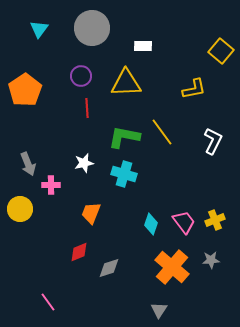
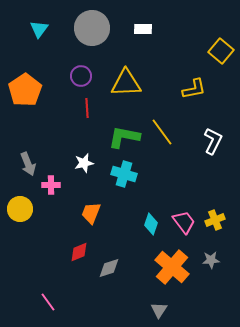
white rectangle: moved 17 px up
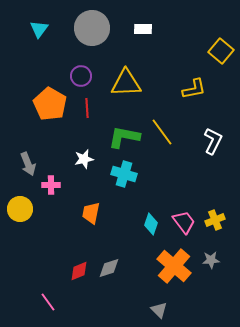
orange pentagon: moved 25 px right, 14 px down; rotated 8 degrees counterclockwise
white star: moved 4 px up
orange trapezoid: rotated 10 degrees counterclockwise
red diamond: moved 19 px down
orange cross: moved 2 px right, 1 px up
gray triangle: rotated 18 degrees counterclockwise
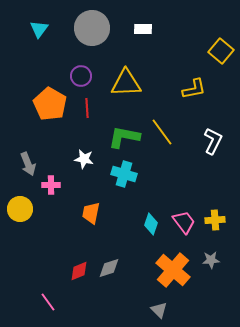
white star: rotated 24 degrees clockwise
yellow cross: rotated 18 degrees clockwise
orange cross: moved 1 px left, 4 px down
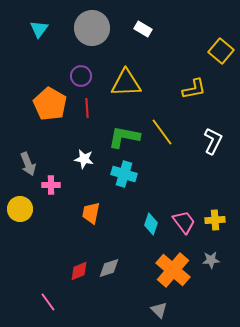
white rectangle: rotated 30 degrees clockwise
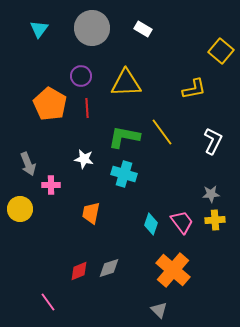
pink trapezoid: moved 2 px left
gray star: moved 66 px up
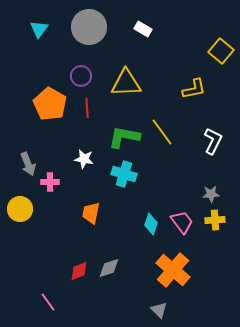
gray circle: moved 3 px left, 1 px up
pink cross: moved 1 px left, 3 px up
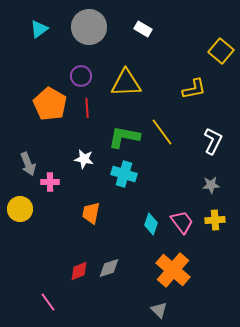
cyan triangle: rotated 18 degrees clockwise
gray star: moved 9 px up
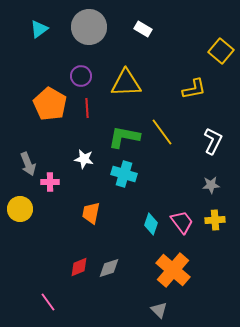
red diamond: moved 4 px up
